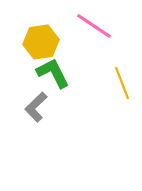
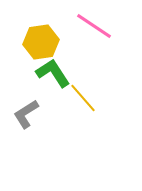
green L-shape: rotated 6 degrees counterclockwise
yellow line: moved 39 px left, 15 px down; rotated 20 degrees counterclockwise
gray L-shape: moved 10 px left, 7 px down; rotated 12 degrees clockwise
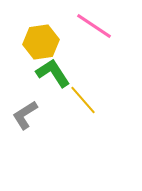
yellow line: moved 2 px down
gray L-shape: moved 1 px left, 1 px down
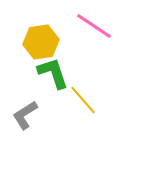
green L-shape: rotated 15 degrees clockwise
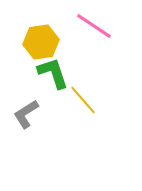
gray L-shape: moved 1 px right, 1 px up
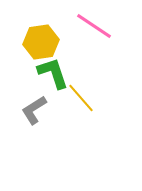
yellow line: moved 2 px left, 2 px up
gray L-shape: moved 8 px right, 4 px up
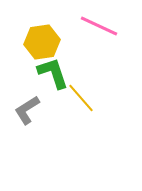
pink line: moved 5 px right; rotated 9 degrees counterclockwise
yellow hexagon: moved 1 px right
gray L-shape: moved 7 px left
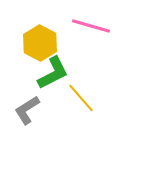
pink line: moved 8 px left; rotated 9 degrees counterclockwise
yellow hexagon: moved 2 px left, 1 px down; rotated 24 degrees counterclockwise
green L-shape: rotated 81 degrees clockwise
